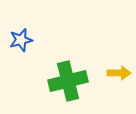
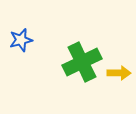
green cross: moved 14 px right, 19 px up; rotated 12 degrees counterclockwise
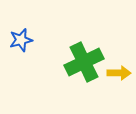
green cross: moved 2 px right
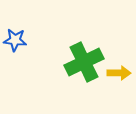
blue star: moved 6 px left; rotated 20 degrees clockwise
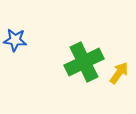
yellow arrow: rotated 55 degrees counterclockwise
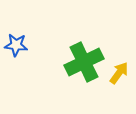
blue star: moved 1 px right, 5 px down
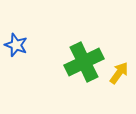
blue star: rotated 15 degrees clockwise
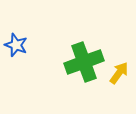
green cross: rotated 6 degrees clockwise
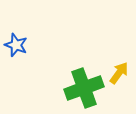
green cross: moved 26 px down
